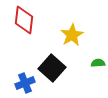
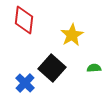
green semicircle: moved 4 px left, 5 px down
blue cross: rotated 24 degrees counterclockwise
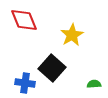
red diamond: rotated 28 degrees counterclockwise
green semicircle: moved 16 px down
blue cross: rotated 36 degrees counterclockwise
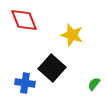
yellow star: rotated 25 degrees counterclockwise
green semicircle: rotated 48 degrees counterclockwise
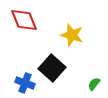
blue cross: rotated 12 degrees clockwise
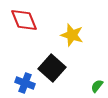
green semicircle: moved 3 px right, 2 px down
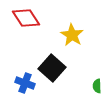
red diamond: moved 2 px right, 2 px up; rotated 12 degrees counterclockwise
yellow star: rotated 15 degrees clockwise
green semicircle: rotated 40 degrees counterclockwise
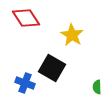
black square: rotated 12 degrees counterclockwise
green semicircle: moved 1 px down
